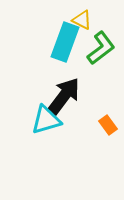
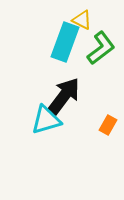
orange rectangle: rotated 66 degrees clockwise
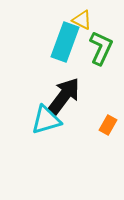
green L-shape: rotated 28 degrees counterclockwise
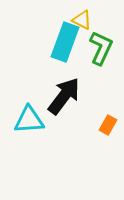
cyan triangle: moved 17 px left; rotated 12 degrees clockwise
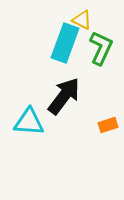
cyan rectangle: moved 1 px down
cyan triangle: moved 2 px down; rotated 8 degrees clockwise
orange rectangle: rotated 42 degrees clockwise
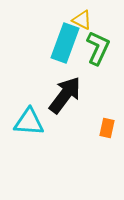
green L-shape: moved 3 px left
black arrow: moved 1 px right, 1 px up
orange rectangle: moved 1 px left, 3 px down; rotated 60 degrees counterclockwise
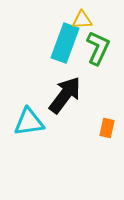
yellow triangle: rotated 30 degrees counterclockwise
cyan triangle: rotated 12 degrees counterclockwise
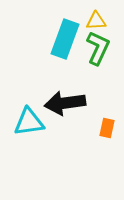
yellow triangle: moved 14 px right, 1 px down
cyan rectangle: moved 4 px up
black arrow: moved 8 px down; rotated 135 degrees counterclockwise
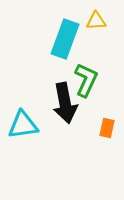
green L-shape: moved 12 px left, 32 px down
black arrow: rotated 93 degrees counterclockwise
cyan triangle: moved 6 px left, 3 px down
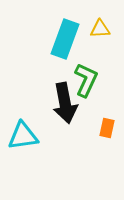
yellow triangle: moved 4 px right, 8 px down
cyan triangle: moved 11 px down
